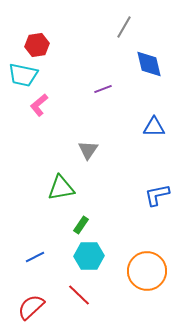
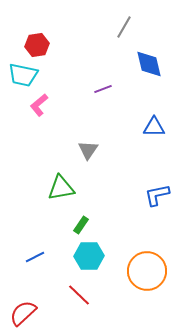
red semicircle: moved 8 px left, 6 px down
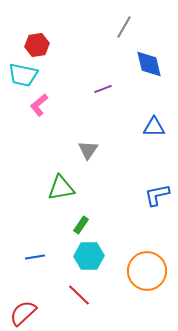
blue line: rotated 18 degrees clockwise
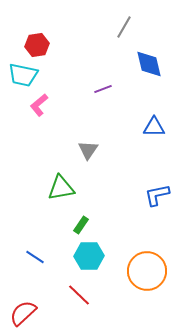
blue line: rotated 42 degrees clockwise
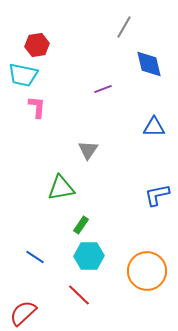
pink L-shape: moved 2 px left, 2 px down; rotated 135 degrees clockwise
